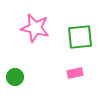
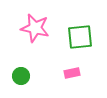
pink rectangle: moved 3 px left
green circle: moved 6 px right, 1 px up
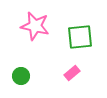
pink star: moved 2 px up
pink rectangle: rotated 28 degrees counterclockwise
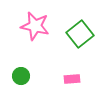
green square: moved 3 px up; rotated 32 degrees counterclockwise
pink rectangle: moved 6 px down; rotated 35 degrees clockwise
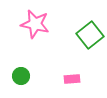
pink star: moved 2 px up
green square: moved 10 px right, 1 px down
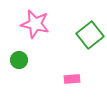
green circle: moved 2 px left, 16 px up
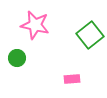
pink star: moved 1 px down
green circle: moved 2 px left, 2 px up
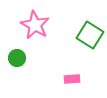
pink star: rotated 16 degrees clockwise
green square: rotated 20 degrees counterclockwise
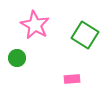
green square: moved 5 px left
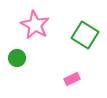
pink rectangle: rotated 21 degrees counterclockwise
